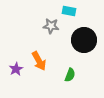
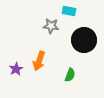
orange arrow: rotated 48 degrees clockwise
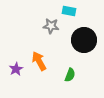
orange arrow: rotated 132 degrees clockwise
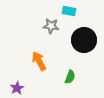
purple star: moved 1 px right, 19 px down
green semicircle: moved 2 px down
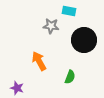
purple star: rotated 24 degrees counterclockwise
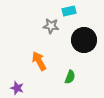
cyan rectangle: rotated 24 degrees counterclockwise
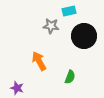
black circle: moved 4 px up
